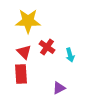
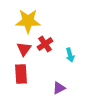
red cross: moved 2 px left, 3 px up; rotated 21 degrees clockwise
red triangle: moved 3 px up; rotated 21 degrees clockwise
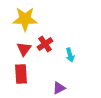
yellow star: moved 3 px left, 2 px up
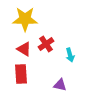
red cross: moved 1 px right
red triangle: rotated 35 degrees counterclockwise
purple triangle: moved 1 px right, 3 px up; rotated 40 degrees clockwise
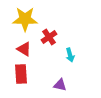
red cross: moved 3 px right, 7 px up
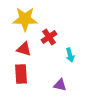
red triangle: rotated 14 degrees counterclockwise
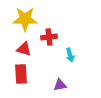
red cross: rotated 28 degrees clockwise
purple triangle: rotated 24 degrees counterclockwise
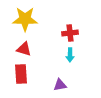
red cross: moved 21 px right, 4 px up
cyan arrow: rotated 16 degrees clockwise
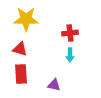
yellow star: moved 1 px right
red triangle: moved 4 px left
purple triangle: moved 6 px left; rotated 24 degrees clockwise
